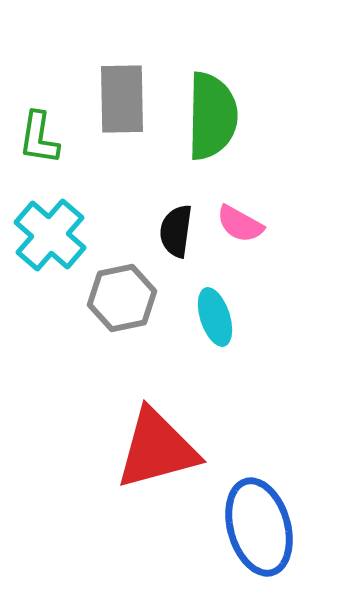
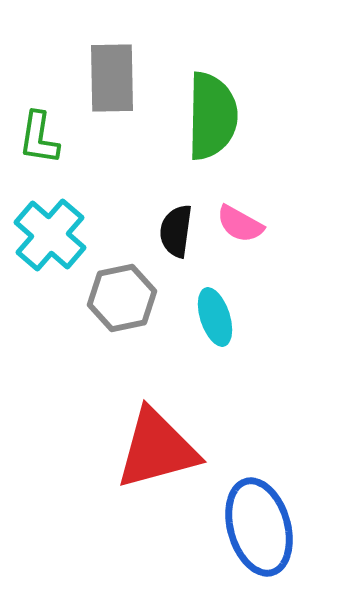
gray rectangle: moved 10 px left, 21 px up
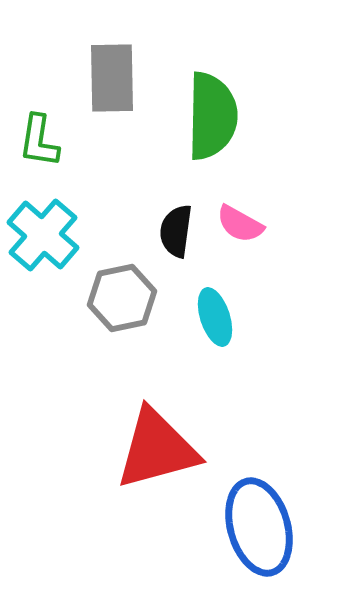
green L-shape: moved 3 px down
cyan cross: moved 7 px left
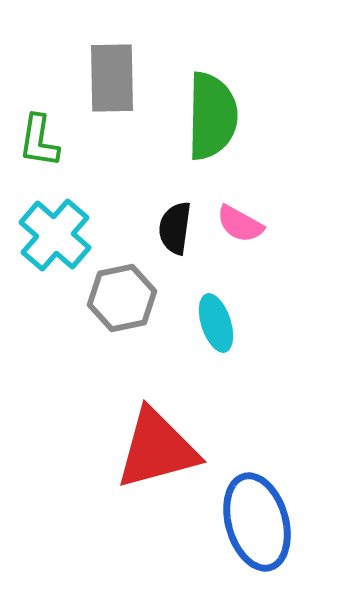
black semicircle: moved 1 px left, 3 px up
cyan cross: moved 12 px right
cyan ellipse: moved 1 px right, 6 px down
blue ellipse: moved 2 px left, 5 px up
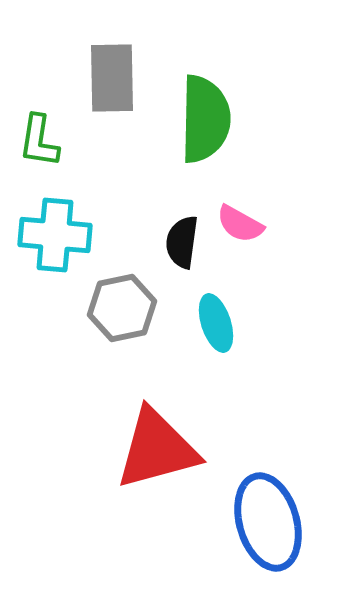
green semicircle: moved 7 px left, 3 px down
black semicircle: moved 7 px right, 14 px down
cyan cross: rotated 36 degrees counterclockwise
gray hexagon: moved 10 px down
blue ellipse: moved 11 px right
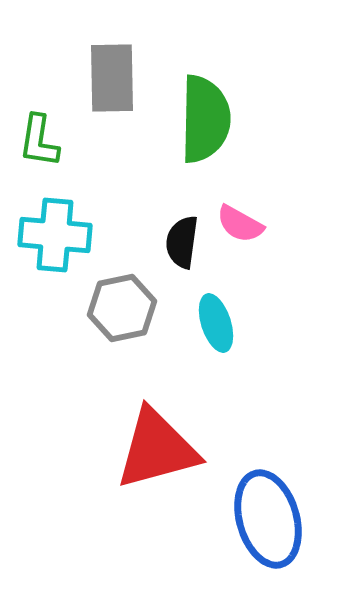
blue ellipse: moved 3 px up
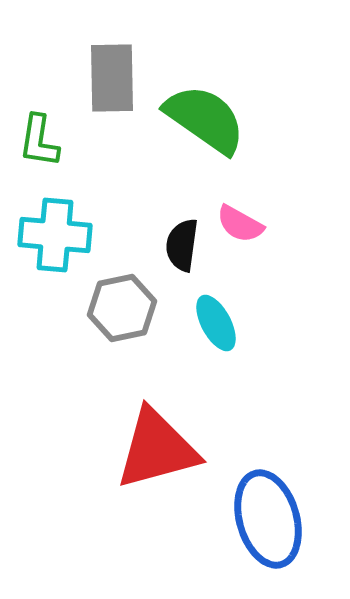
green semicircle: rotated 56 degrees counterclockwise
black semicircle: moved 3 px down
cyan ellipse: rotated 10 degrees counterclockwise
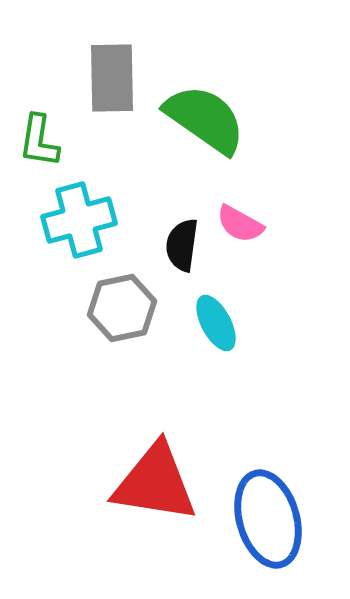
cyan cross: moved 24 px right, 15 px up; rotated 20 degrees counterclockwise
red triangle: moved 2 px left, 34 px down; rotated 24 degrees clockwise
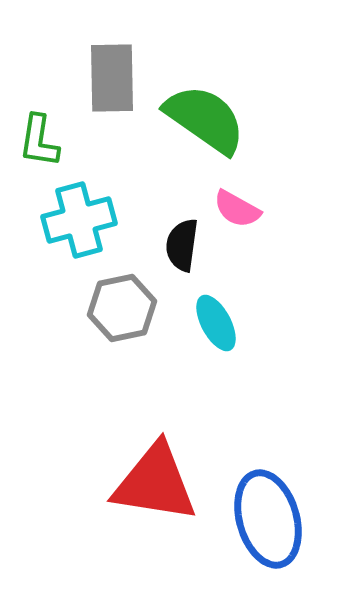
pink semicircle: moved 3 px left, 15 px up
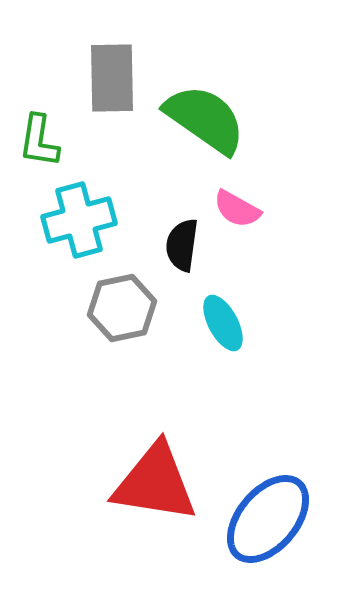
cyan ellipse: moved 7 px right
blue ellipse: rotated 56 degrees clockwise
